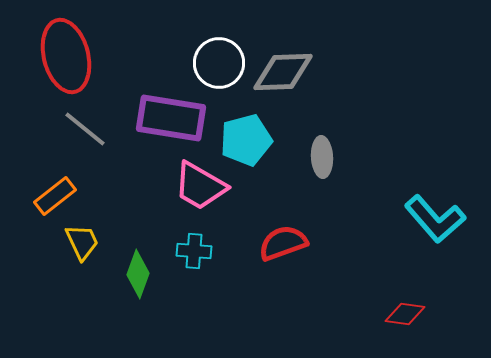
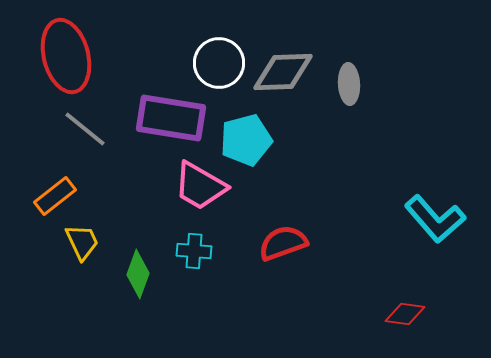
gray ellipse: moved 27 px right, 73 px up
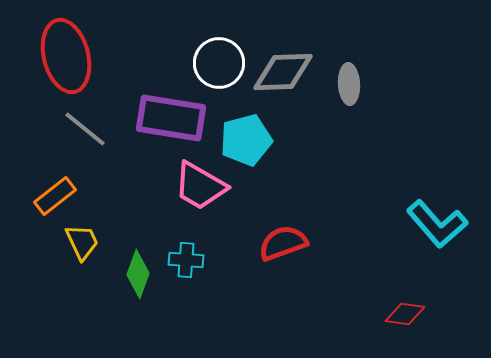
cyan L-shape: moved 2 px right, 5 px down
cyan cross: moved 8 px left, 9 px down
